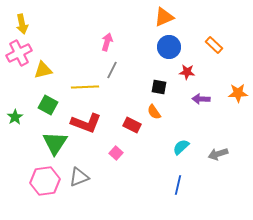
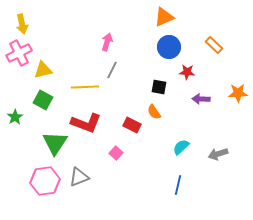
green square: moved 5 px left, 5 px up
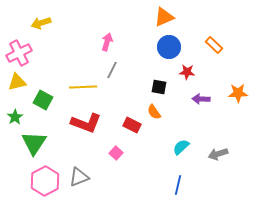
yellow arrow: moved 19 px right, 1 px up; rotated 84 degrees clockwise
yellow triangle: moved 26 px left, 12 px down
yellow line: moved 2 px left
green triangle: moved 21 px left
pink hexagon: rotated 20 degrees counterclockwise
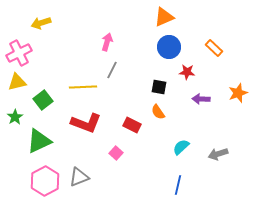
orange rectangle: moved 3 px down
orange star: rotated 18 degrees counterclockwise
green square: rotated 24 degrees clockwise
orange semicircle: moved 4 px right
green triangle: moved 5 px right, 2 px up; rotated 32 degrees clockwise
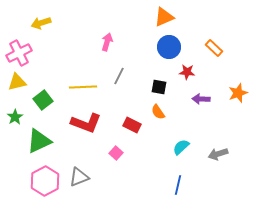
gray line: moved 7 px right, 6 px down
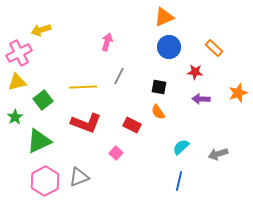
yellow arrow: moved 7 px down
red star: moved 8 px right
blue line: moved 1 px right, 4 px up
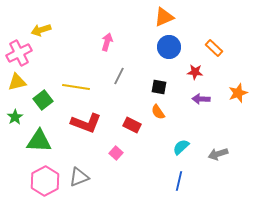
yellow line: moved 7 px left; rotated 12 degrees clockwise
green triangle: rotated 28 degrees clockwise
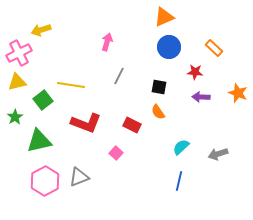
yellow line: moved 5 px left, 2 px up
orange star: rotated 30 degrees counterclockwise
purple arrow: moved 2 px up
green triangle: rotated 16 degrees counterclockwise
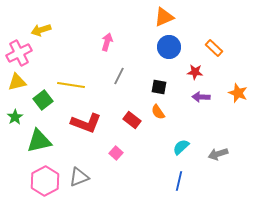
red rectangle: moved 5 px up; rotated 12 degrees clockwise
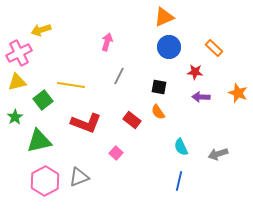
cyan semicircle: rotated 72 degrees counterclockwise
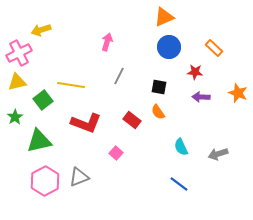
blue line: moved 3 px down; rotated 66 degrees counterclockwise
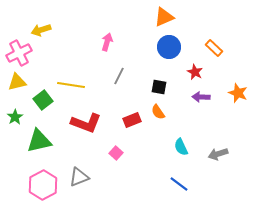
red star: rotated 21 degrees clockwise
red rectangle: rotated 60 degrees counterclockwise
pink hexagon: moved 2 px left, 4 px down
